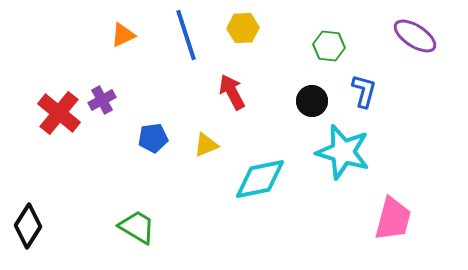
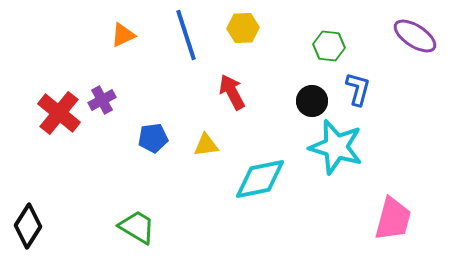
blue L-shape: moved 6 px left, 2 px up
yellow triangle: rotated 16 degrees clockwise
cyan star: moved 7 px left, 5 px up
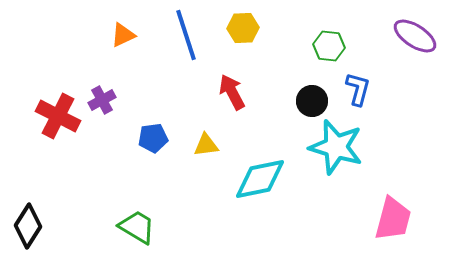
red cross: moved 1 px left, 3 px down; rotated 12 degrees counterclockwise
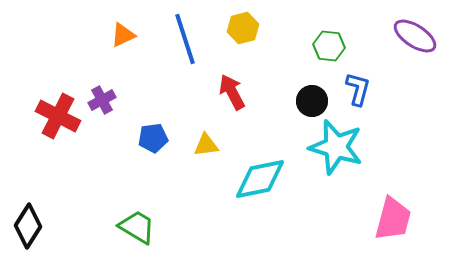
yellow hexagon: rotated 12 degrees counterclockwise
blue line: moved 1 px left, 4 px down
